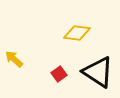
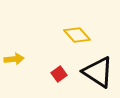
yellow diamond: moved 2 px down; rotated 40 degrees clockwise
yellow arrow: rotated 132 degrees clockwise
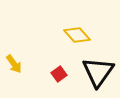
yellow arrow: moved 5 px down; rotated 60 degrees clockwise
black triangle: rotated 32 degrees clockwise
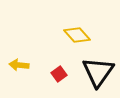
yellow arrow: moved 5 px right, 1 px down; rotated 132 degrees clockwise
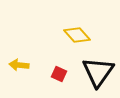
red square: rotated 28 degrees counterclockwise
